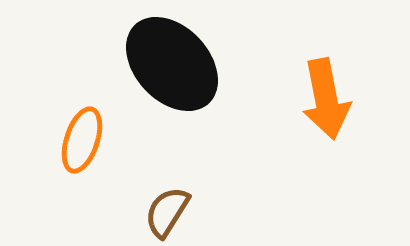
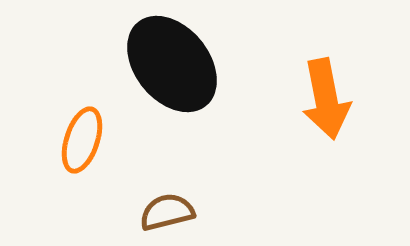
black ellipse: rotated 4 degrees clockwise
brown semicircle: rotated 44 degrees clockwise
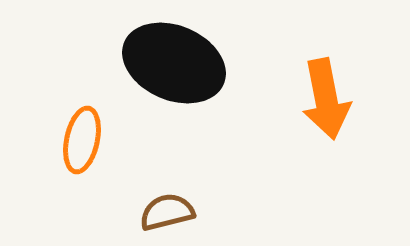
black ellipse: moved 2 px right, 1 px up; rotated 28 degrees counterclockwise
orange ellipse: rotated 6 degrees counterclockwise
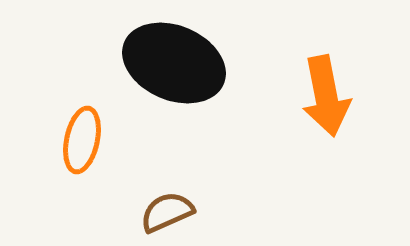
orange arrow: moved 3 px up
brown semicircle: rotated 10 degrees counterclockwise
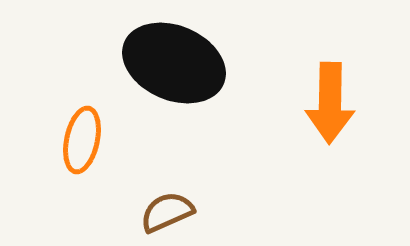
orange arrow: moved 4 px right, 7 px down; rotated 12 degrees clockwise
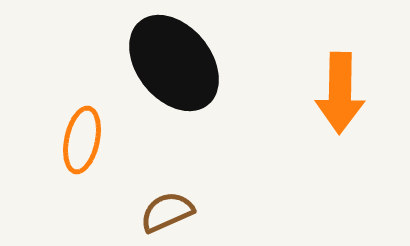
black ellipse: rotated 28 degrees clockwise
orange arrow: moved 10 px right, 10 px up
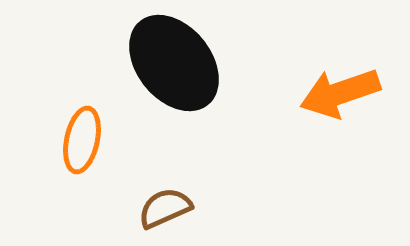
orange arrow: rotated 70 degrees clockwise
brown semicircle: moved 2 px left, 4 px up
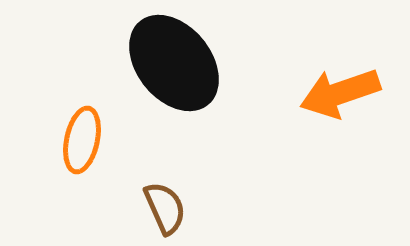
brown semicircle: rotated 90 degrees clockwise
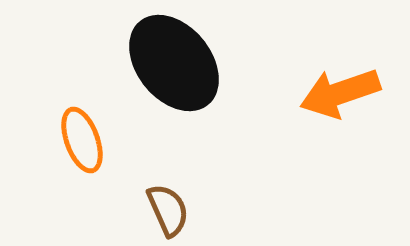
orange ellipse: rotated 32 degrees counterclockwise
brown semicircle: moved 3 px right, 2 px down
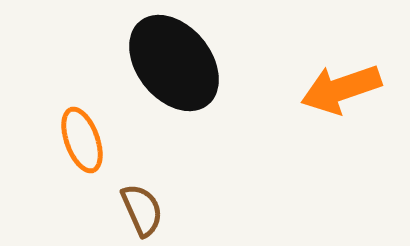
orange arrow: moved 1 px right, 4 px up
brown semicircle: moved 26 px left
